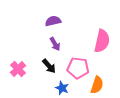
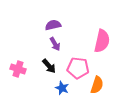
purple semicircle: moved 4 px down
pink cross: rotated 28 degrees counterclockwise
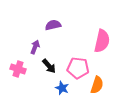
purple arrow: moved 20 px left, 3 px down; rotated 128 degrees counterclockwise
